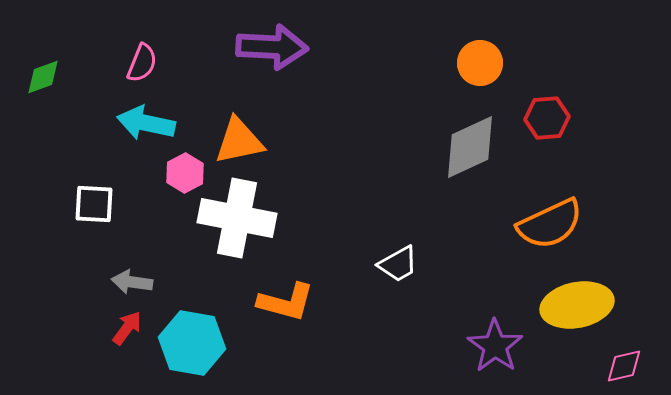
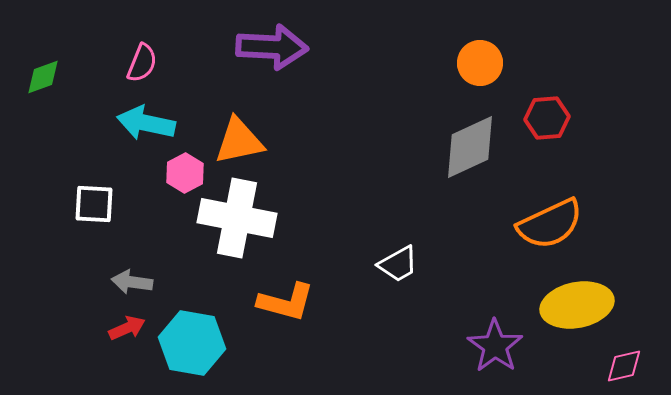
red arrow: rotated 30 degrees clockwise
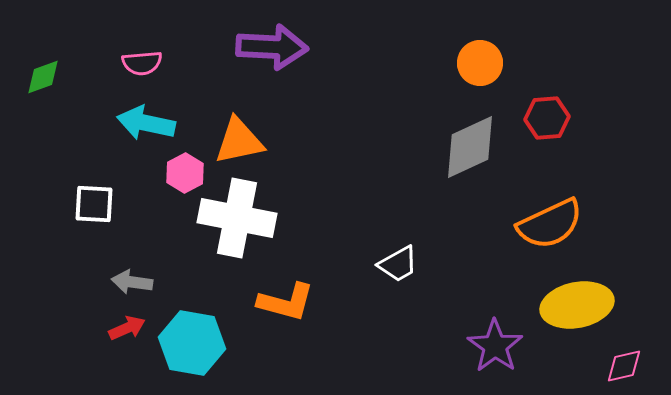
pink semicircle: rotated 63 degrees clockwise
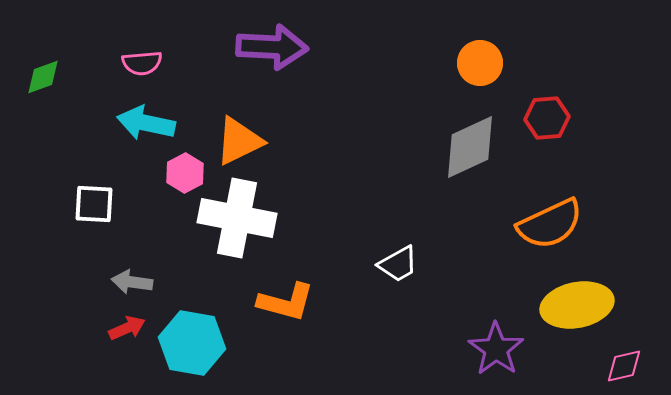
orange triangle: rotated 14 degrees counterclockwise
purple star: moved 1 px right, 3 px down
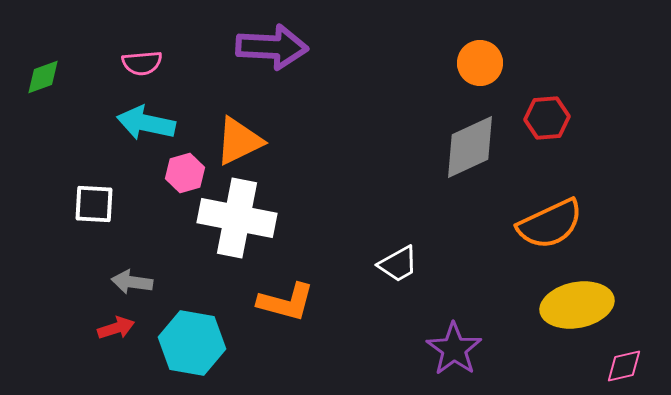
pink hexagon: rotated 12 degrees clockwise
red arrow: moved 11 px left; rotated 6 degrees clockwise
purple star: moved 42 px left
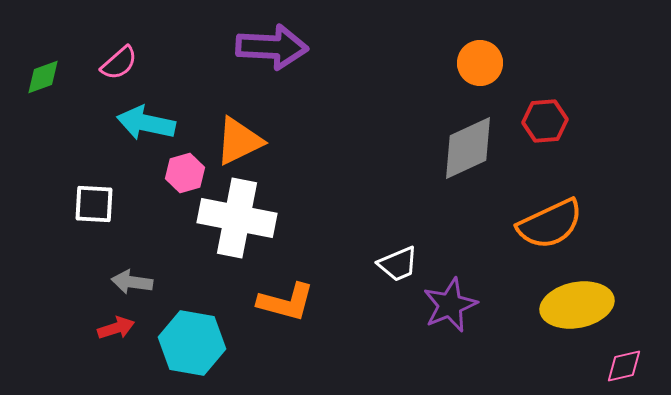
pink semicircle: moved 23 px left; rotated 36 degrees counterclockwise
red hexagon: moved 2 px left, 3 px down
gray diamond: moved 2 px left, 1 px down
white trapezoid: rotated 6 degrees clockwise
purple star: moved 4 px left, 44 px up; rotated 14 degrees clockwise
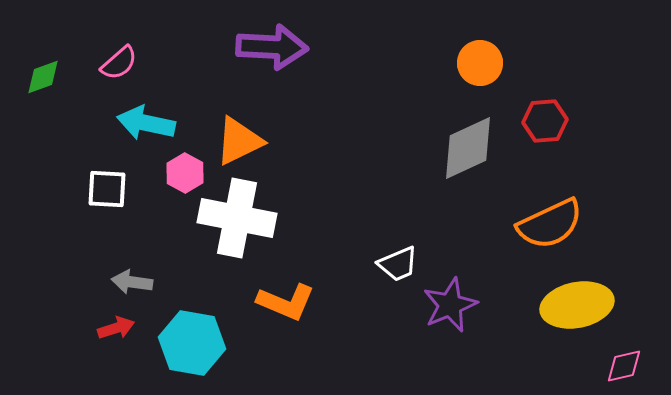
pink hexagon: rotated 15 degrees counterclockwise
white square: moved 13 px right, 15 px up
orange L-shape: rotated 8 degrees clockwise
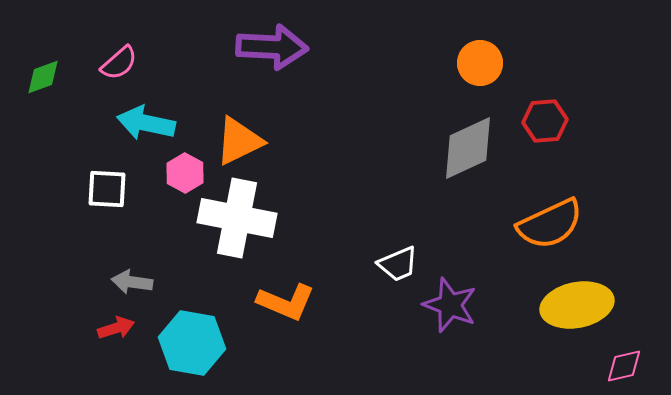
purple star: rotated 28 degrees counterclockwise
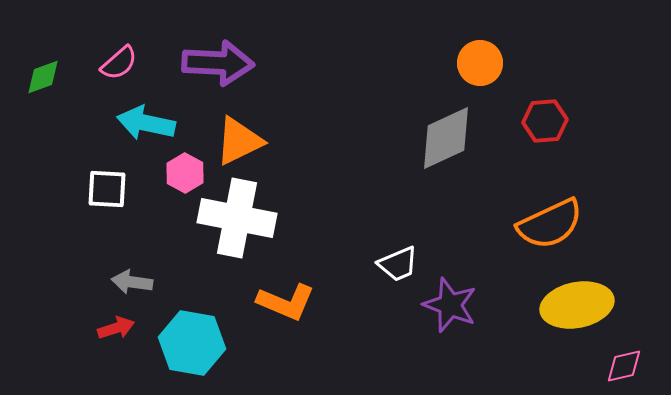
purple arrow: moved 54 px left, 16 px down
gray diamond: moved 22 px left, 10 px up
